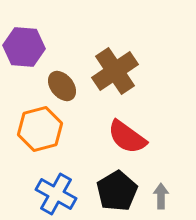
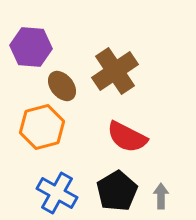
purple hexagon: moved 7 px right
orange hexagon: moved 2 px right, 2 px up
red semicircle: rotated 9 degrees counterclockwise
blue cross: moved 1 px right, 1 px up
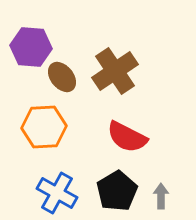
brown ellipse: moved 9 px up
orange hexagon: moved 2 px right; rotated 12 degrees clockwise
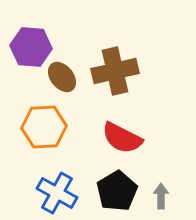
brown cross: rotated 21 degrees clockwise
red semicircle: moved 5 px left, 1 px down
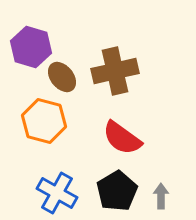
purple hexagon: rotated 12 degrees clockwise
orange hexagon: moved 6 px up; rotated 18 degrees clockwise
red semicircle: rotated 9 degrees clockwise
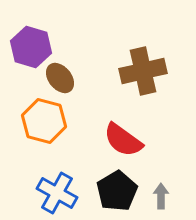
brown cross: moved 28 px right
brown ellipse: moved 2 px left, 1 px down
red semicircle: moved 1 px right, 2 px down
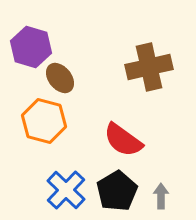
brown cross: moved 6 px right, 4 px up
blue cross: moved 9 px right, 3 px up; rotated 15 degrees clockwise
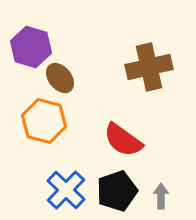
black pentagon: rotated 12 degrees clockwise
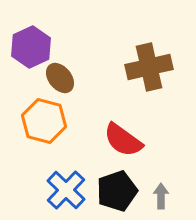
purple hexagon: rotated 18 degrees clockwise
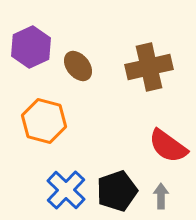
brown ellipse: moved 18 px right, 12 px up
red semicircle: moved 45 px right, 6 px down
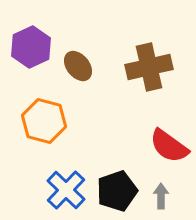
red semicircle: moved 1 px right
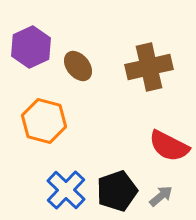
red semicircle: rotated 9 degrees counterclockwise
gray arrow: rotated 50 degrees clockwise
